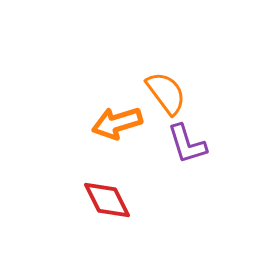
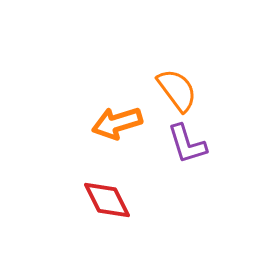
orange semicircle: moved 11 px right, 3 px up
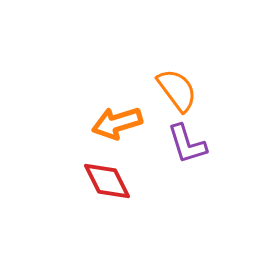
red diamond: moved 19 px up
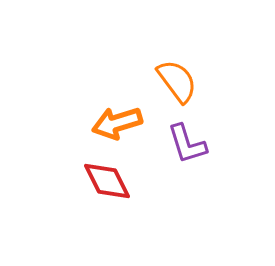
orange semicircle: moved 9 px up
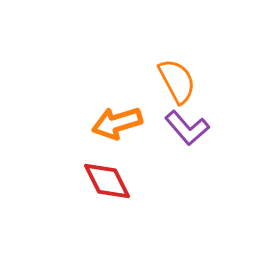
orange semicircle: rotated 9 degrees clockwise
purple L-shape: moved 16 px up; rotated 24 degrees counterclockwise
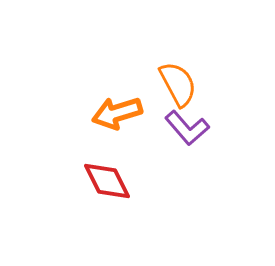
orange semicircle: moved 1 px right, 3 px down
orange arrow: moved 10 px up
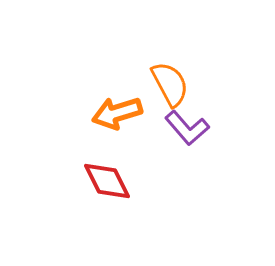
orange semicircle: moved 8 px left
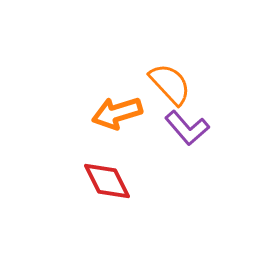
orange semicircle: rotated 15 degrees counterclockwise
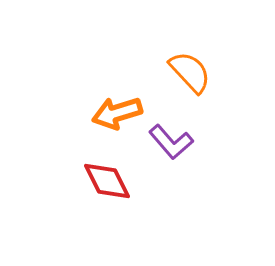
orange semicircle: moved 20 px right, 12 px up
purple L-shape: moved 16 px left, 14 px down
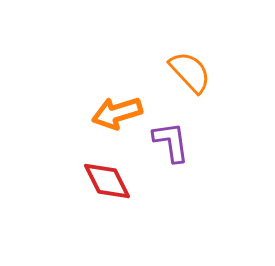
purple L-shape: rotated 147 degrees counterclockwise
